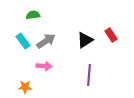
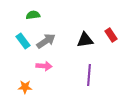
black triangle: rotated 24 degrees clockwise
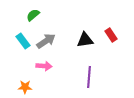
green semicircle: rotated 32 degrees counterclockwise
purple line: moved 2 px down
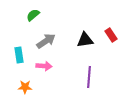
cyan rectangle: moved 4 px left, 14 px down; rotated 28 degrees clockwise
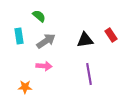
green semicircle: moved 6 px right, 1 px down; rotated 80 degrees clockwise
cyan rectangle: moved 19 px up
purple line: moved 3 px up; rotated 15 degrees counterclockwise
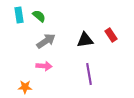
cyan rectangle: moved 21 px up
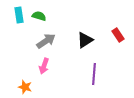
green semicircle: rotated 24 degrees counterclockwise
red rectangle: moved 7 px right
black triangle: rotated 24 degrees counterclockwise
pink arrow: rotated 105 degrees clockwise
purple line: moved 5 px right; rotated 15 degrees clockwise
orange star: rotated 16 degrees clockwise
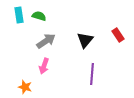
black triangle: rotated 18 degrees counterclockwise
purple line: moved 2 px left
